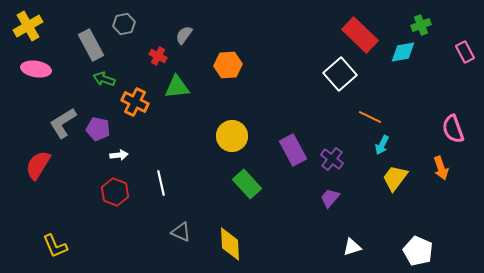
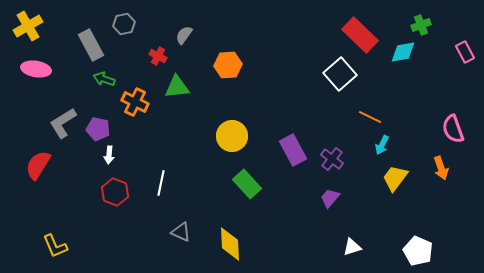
white arrow: moved 10 px left; rotated 102 degrees clockwise
white line: rotated 25 degrees clockwise
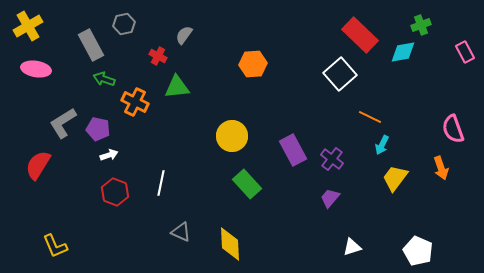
orange hexagon: moved 25 px right, 1 px up
white arrow: rotated 114 degrees counterclockwise
